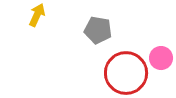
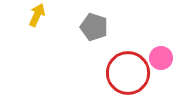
gray pentagon: moved 4 px left, 3 px up; rotated 8 degrees clockwise
red circle: moved 2 px right
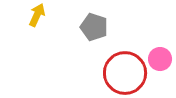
pink circle: moved 1 px left, 1 px down
red circle: moved 3 px left
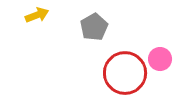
yellow arrow: rotated 45 degrees clockwise
gray pentagon: rotated 24 degrees clockwise
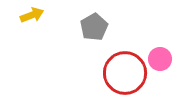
yellow arrow: moved 5 px left
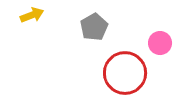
pink circle: moved 16 px up
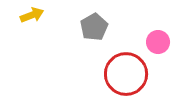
pink circle: moved 2 px left, 1 px up
red circle: moved 1 px right, 1 px down
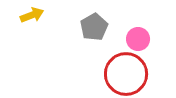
pink circle: moved 20 px left, 3 px up
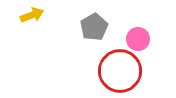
red circle: moved 6 px left, 3 px up
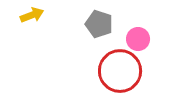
gray pentagon: moved 5 px right, 3 px up; rotated 24 degrees counterclockwise
